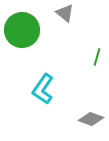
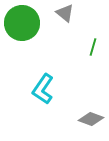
green circle: moved 7 px up
green line: moved 4 px left, 10 px up
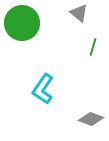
gray triangle: moved 14 px right
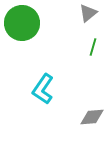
gray triangle: moved 9 px right; rotated 42 degrees clockwise
gray diamond: moved 1 px right, 2 px up; rotated 25 degrees counterclockwise
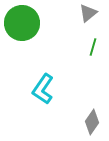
gray diamond: moved 5 px down; rotated 50 degrees counterclockwise
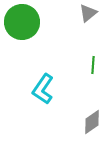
green circle: moved 1 px up
green line: moved 18 px down; rotated 12 degrees counterclockwise
gray diamond: rotated 20 degrees clockwise
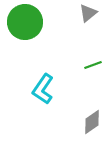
green circle: moved 3 px right
green line: rotated 66 degrees clockwise
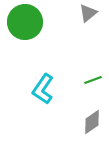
green line: moved 15 px down
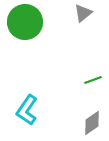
gray triangle: moved 5 px left
cyan L-shape: moved 16 px left, 21 px down
gray diamond: moved 1 px down
